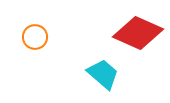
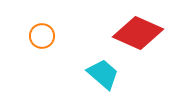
orange circle: moved 7 px right, 1 px up
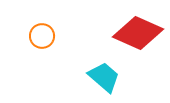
cyan trapezoid: moved 1 px right, 3 px down
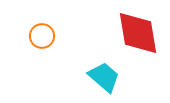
red diamond: rotated 57 degrees clockwise
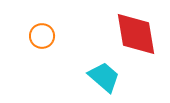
red diamond: moved 2 px left, 1 px down
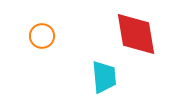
cyan trapezoid: rotated 44 degrees clockwise
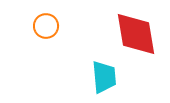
orange circle: moved 4 px right, 10 px up
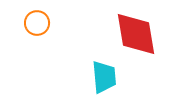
orange circle: moved 9 px left, 3 px up
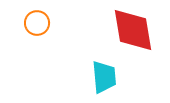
red diamond: moved 3 px left, 4 px up
